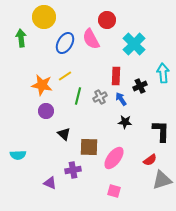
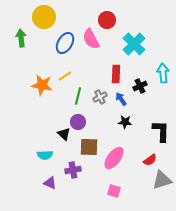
red rectangle: moved 2 px up
purple circle: moved 32 px right, 11 px down
cyan semicircle: moved 27 px right
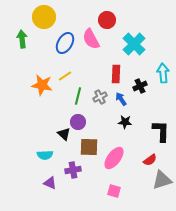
green arrow: moved 1 px right, 1 px down
